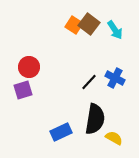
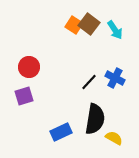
purple square: moved 1 px right, 6 px down
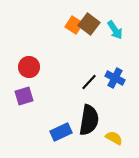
black semicircle: moved 6 px left, 1 px down
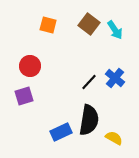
orange square: moved 26 px left; rotated 18 degrees counterclockwise
red circle: moved 1 px right, 1 px up
blue cross: rotated 12 degrees clockwise
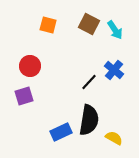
brown square: rotated 10 degrees counterclockwise
blue cross: moved 1 px left, 8 px up
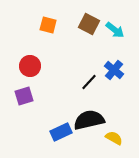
cyan arrow: rotated 18 degrees counterclockwise
black semicircle: rotated 112 degrees counterclockwise
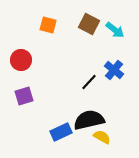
red circle: moved 9 px left, 6 px up
yellow semicircle: moved 12 px left, 1 px up
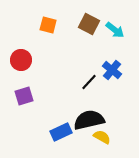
blue cross: moved 2 px left
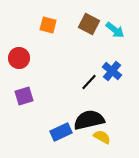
red circle: moved 2 px left, 2 px up
blue cross: moved 1 px down
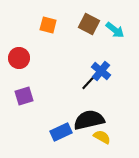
blue cross: moved 11 px left
